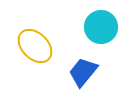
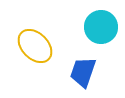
blue trapezoid: rotated 20 degrees counterclockwise
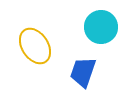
yellow ellipse: rotated 12 degrees clockwise
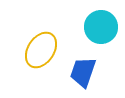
yellow ellipse: moved 6 px right, 4 px down; rotated 66 degrees clockwise
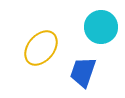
yellow ellipse: moved 2 px up; rotated 6 degrees clockwise
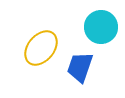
blue trapezoid: moved 3 px left, 5 px up
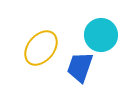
cyan circle: moved 8 px down
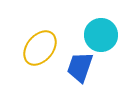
yellow ellipse: moved 1 px left
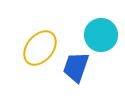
blue trapezoid: moved 4 px left
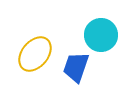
yellow ellipse: moved 5 px left, 6 px down
